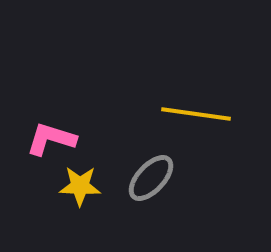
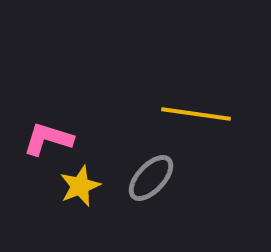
pink L-shape: moved 3 px left
yellow star: rotated 24 degrees counterclockwise
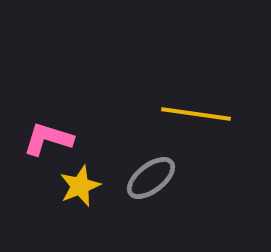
gray ellipse: rotated 9 degrees clockwise
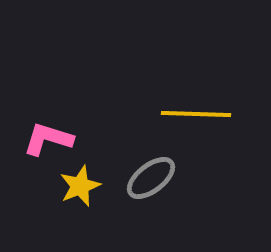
yellow line: rotated 6 degrees counterclockwise
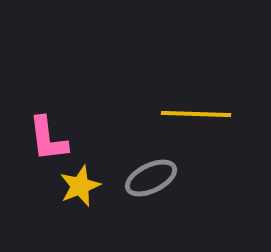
pink L-shape: rotated 114 degrees counterclockwise
gray ellipse: rotated 12 degrees clockwise
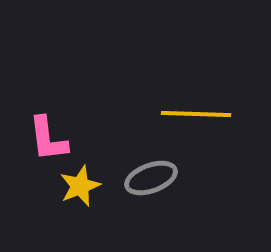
gray ellipse: rotated 6 degrees clockwise
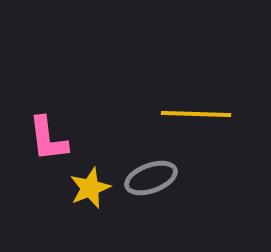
yellow star: moved 10 px right, 2 px down
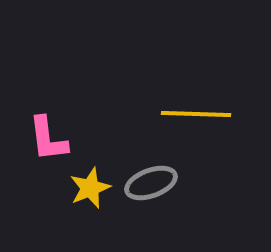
gray ellipse: moved 5 px down
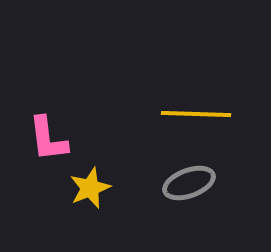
gray ellipse: moved 38 px right
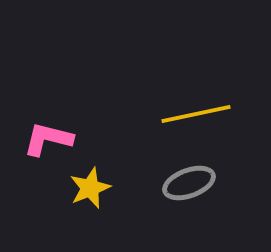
yellow line: rotated 14 degrees counterclockwise
pink L-shape: rotated 111 degrees clockwise
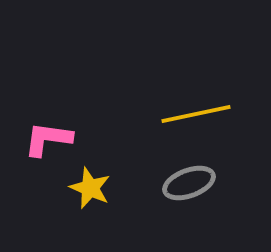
pink L-shape: rotated 6 degrees counterclockwise
yellow star: rotated 27 degrees counterclockwise
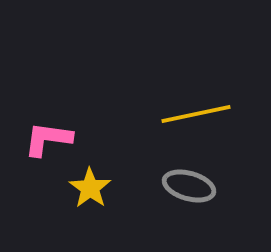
gray ellipse: moved 3 px down; rotated 36 degrees clockwise
yellow star: rotated 12 degrees clockwise
